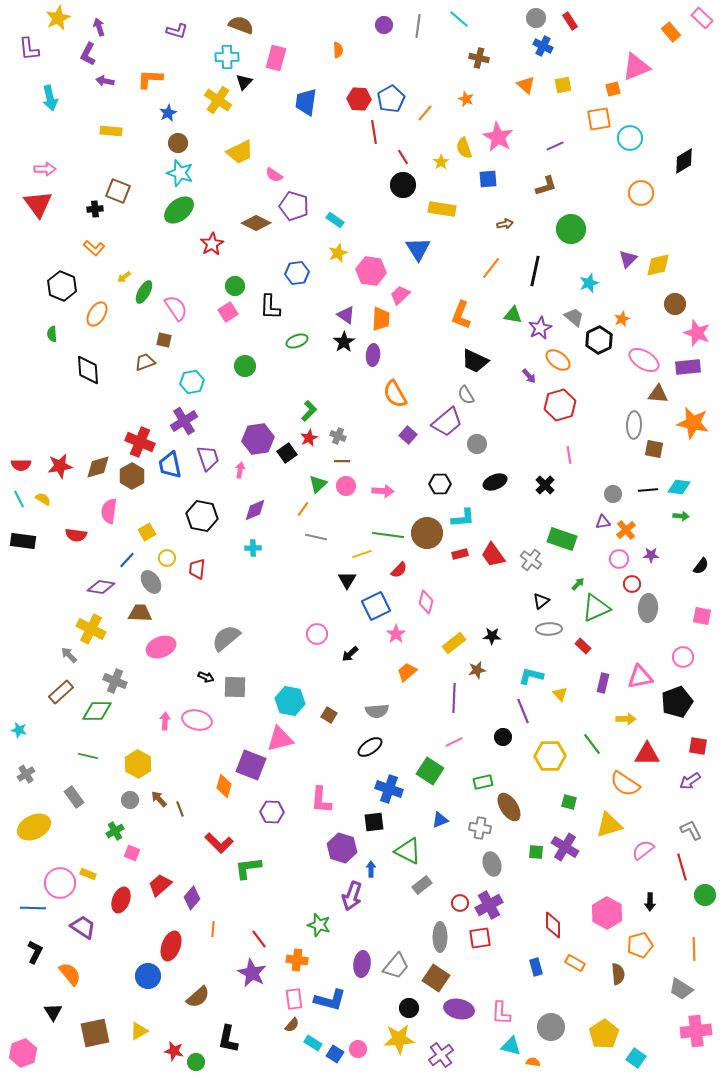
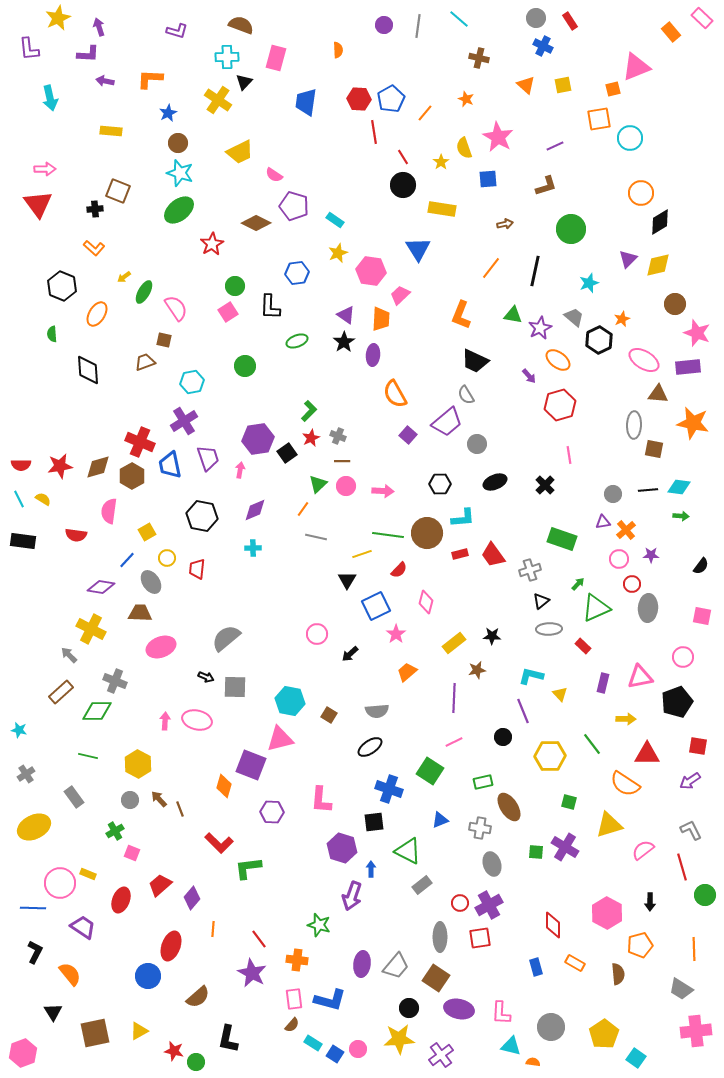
purple L-shape at (88, 54): rotated 115 degrees counterclockwise
black diamond at (684, 161): moved 24 px left, 61 px down
red star at (309, 438): moved 2 px right
gray cross at (531, 560): moved 1 px left, 10 px down; rotated 35 degrees clockwise
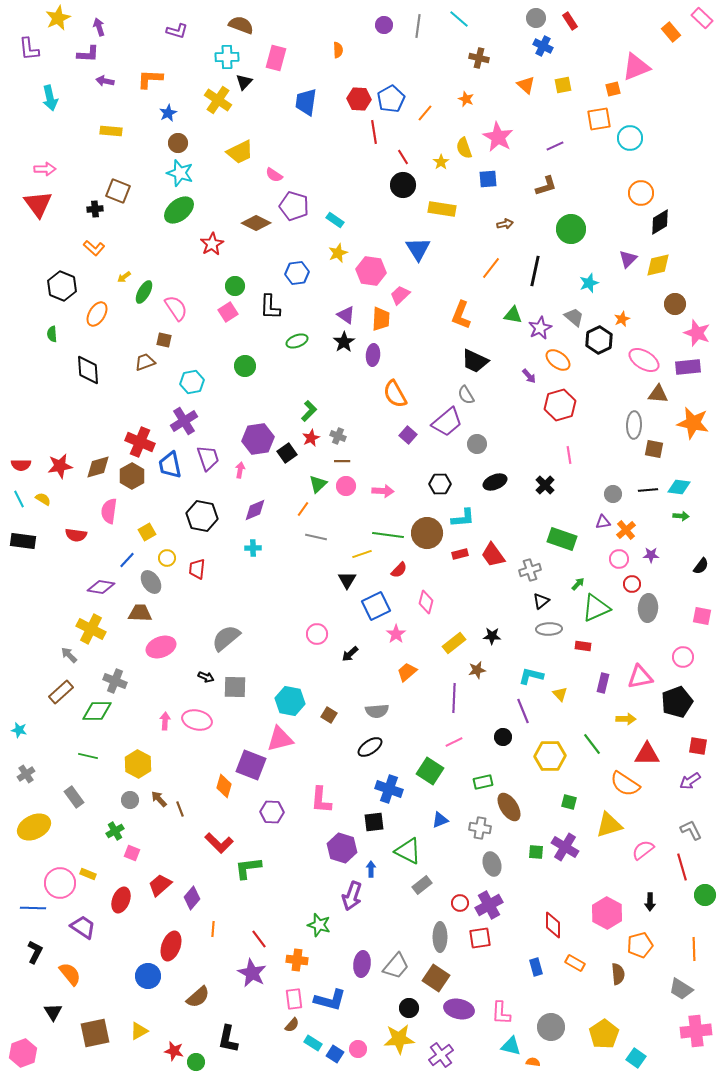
red rectangle at (583, 646): rotated 35 degrees counterclockwise
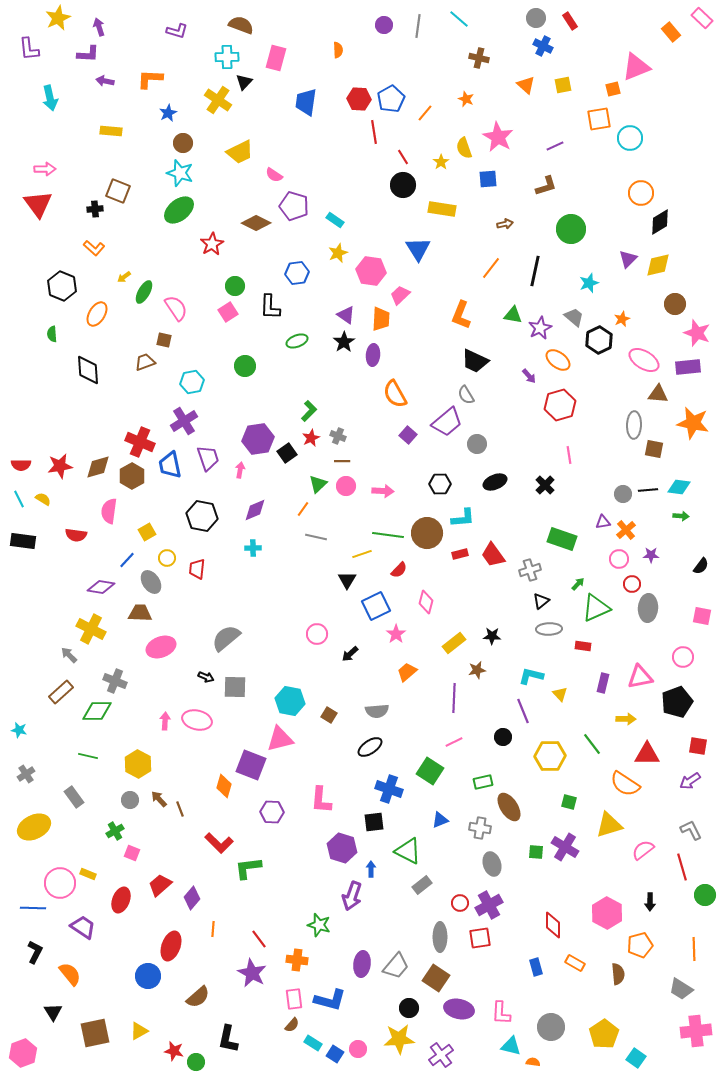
brown circle at (178, 143): moved 5 px right
gray circle at (613, 494): moved 10 px right
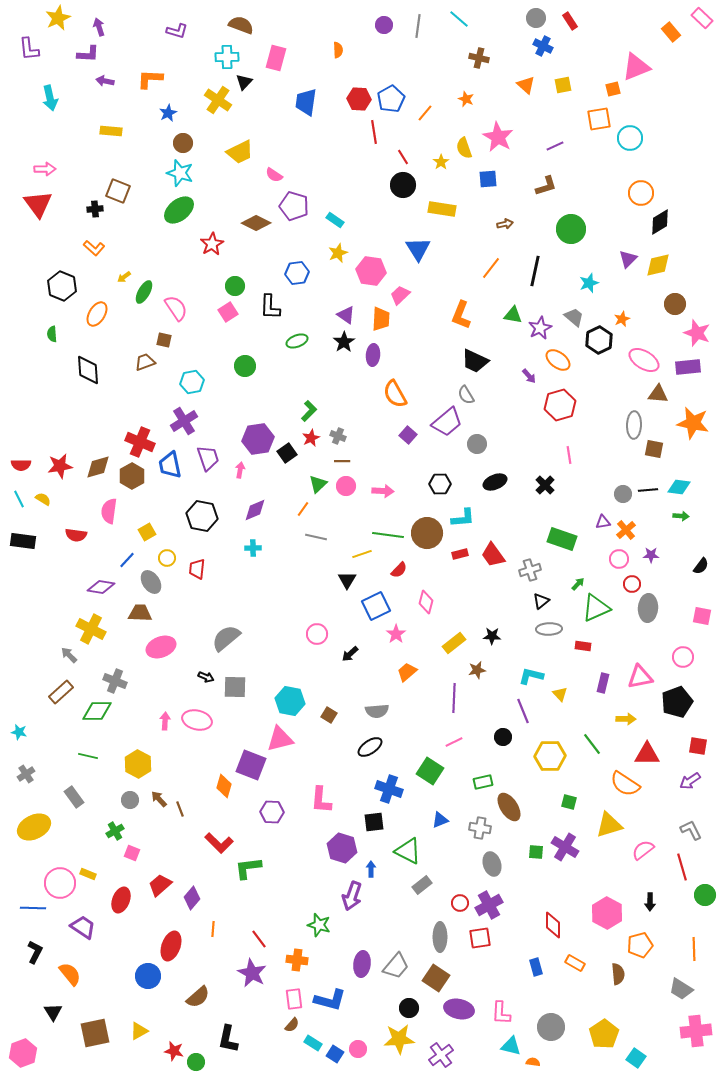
cyan star at (19, 730): moved 2 px down
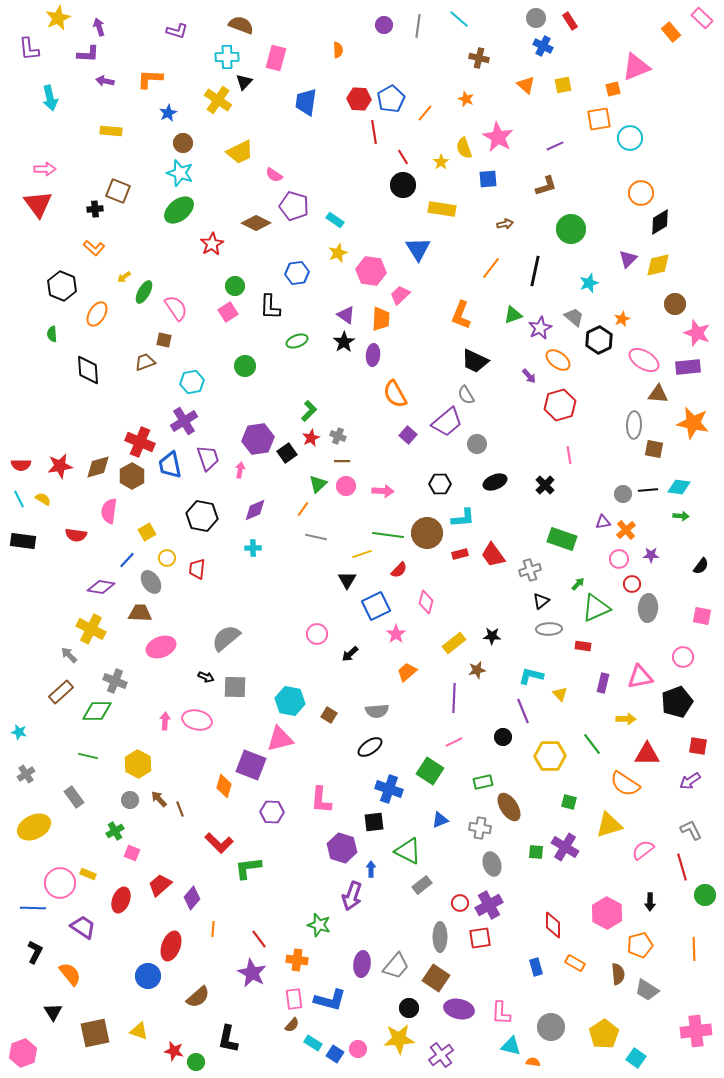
green triangle at (513, 315): rotated 30 degrees counterclockwise
gray trapezoid at (681, 989): moved 34 px left, 1 px down
yellow triangle at (139, 1031): rotated 48 degrees clockwise
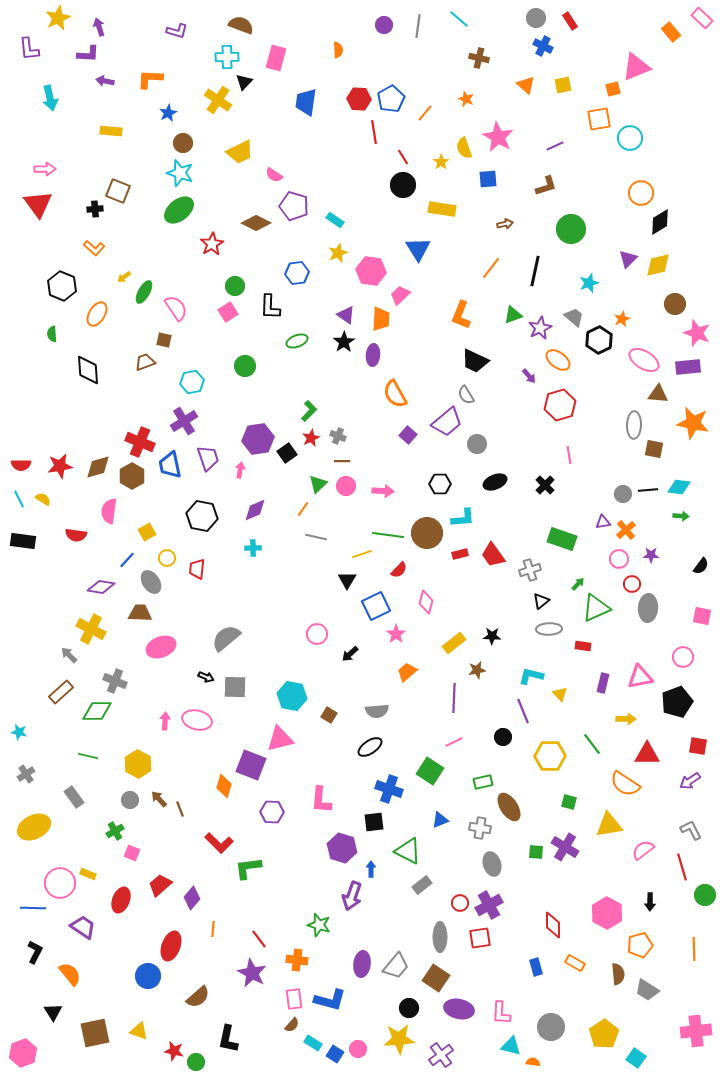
cyan hexagon at (290, 701): moved 2 px right, 5 px up
yellow triangle at (609, 825): rotated 8 degrees clockwise
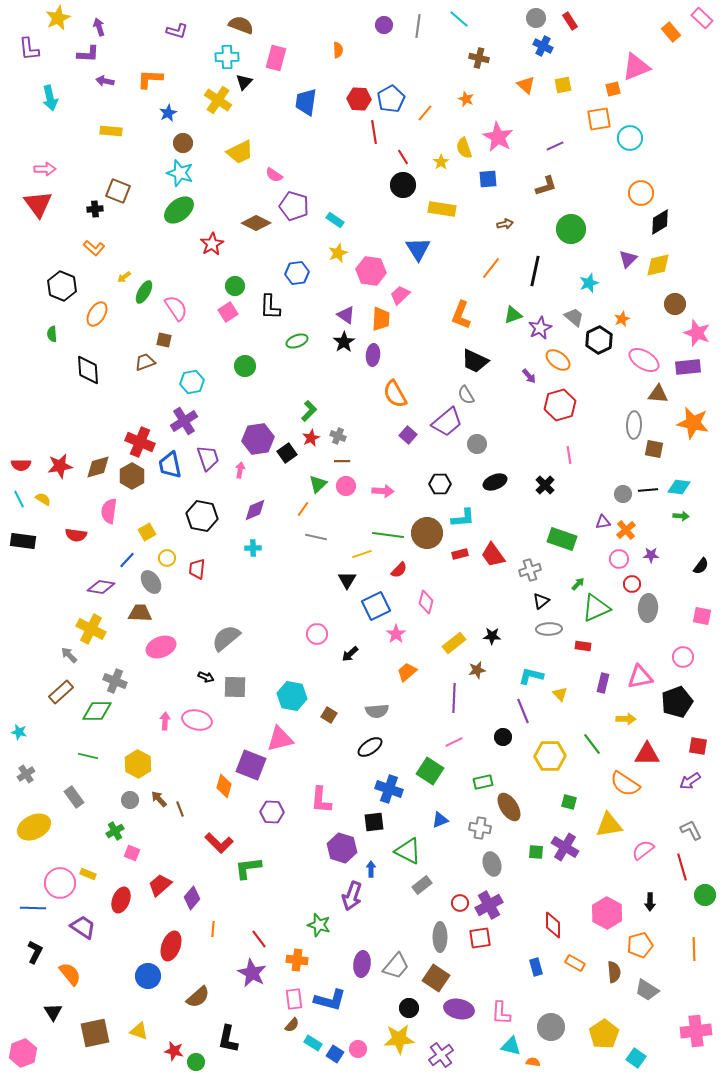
brown semicircle at (618, 974): moved 4 px left, 2 px up
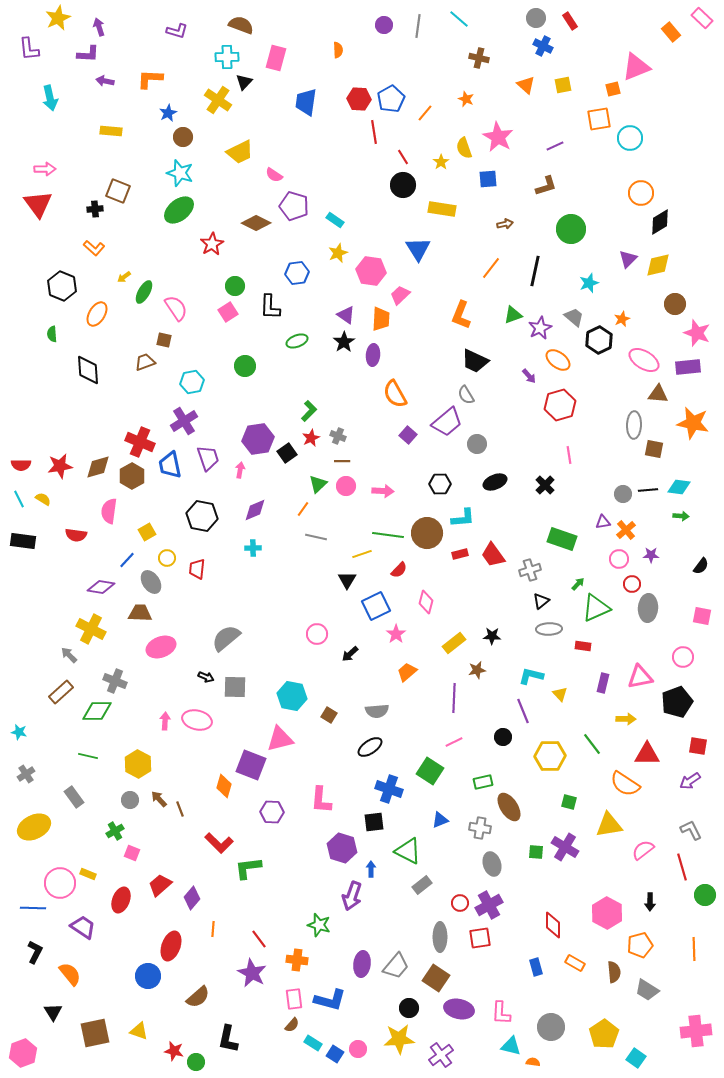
brown circle at (183, 143): moved 6 px up
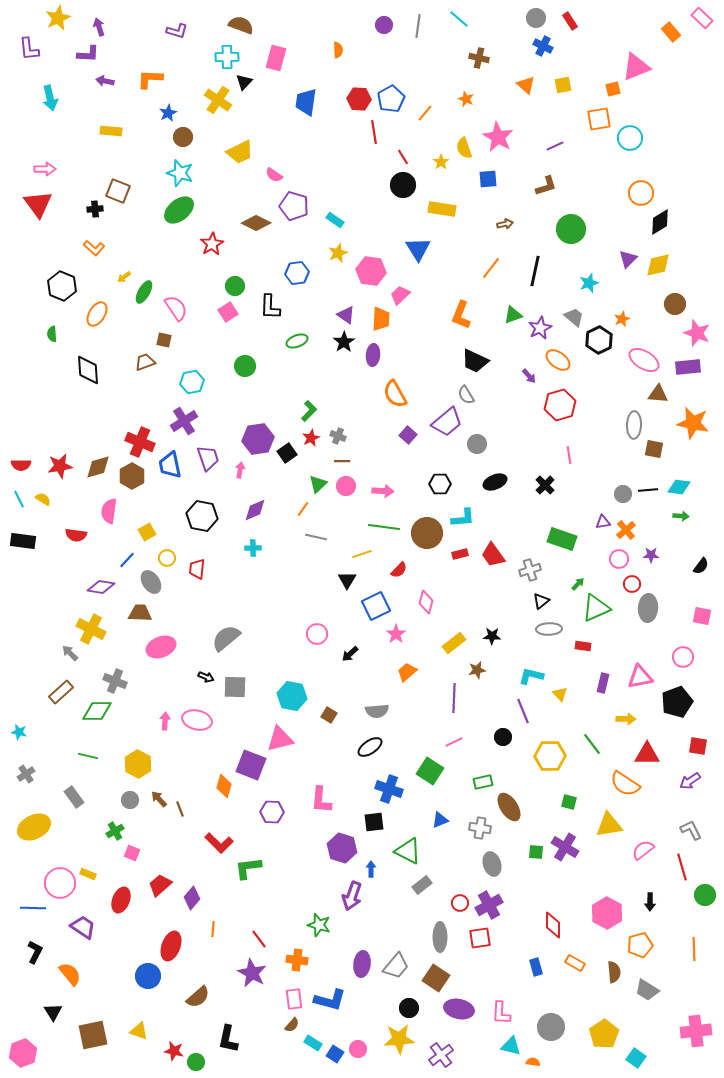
green line at (388, 535): moved 4 px left, 8 px up
gray arrow at (69, 655): moved 1 px right, 2 px up
brown square at (95, 1033): moved 2 px left, 2 px down
